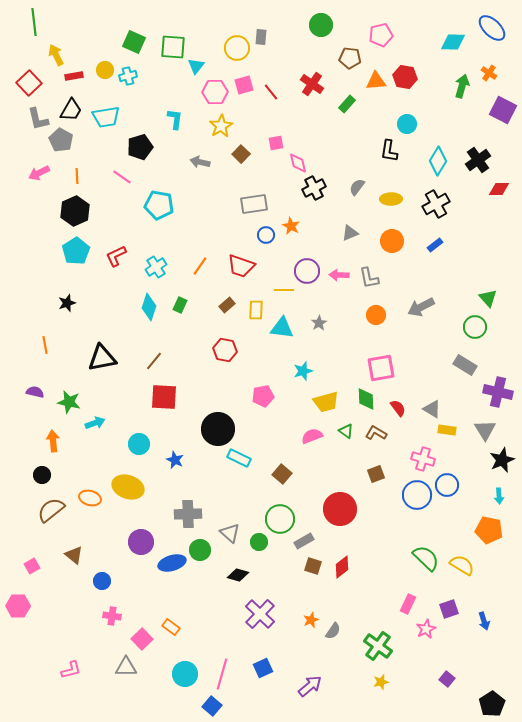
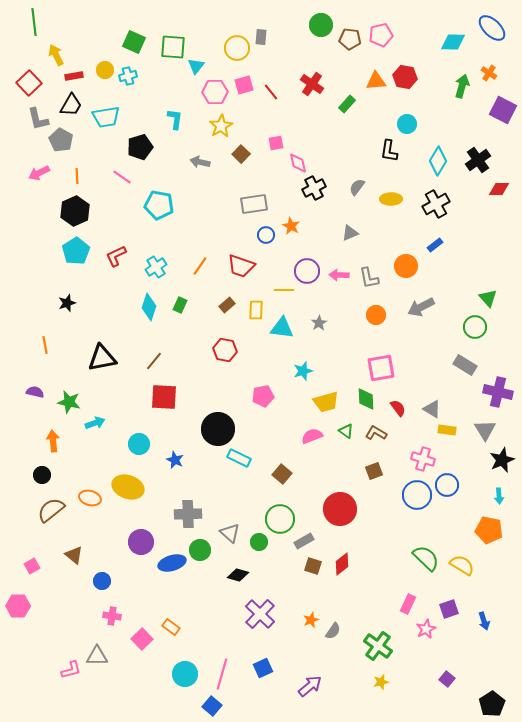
brown pentagon at (350, 58): moved 19 px up
black trapezoid at (71, 110): moved 5 px up
orange circle at (392, 241): moved 14 px right, 25 px down
brown square at (376, 474): moved 2 px left, 3 px up
red diamond at (342, 567): moved 3 px up
gray triangle at (126, 667): moved 29 px left, 11 px up
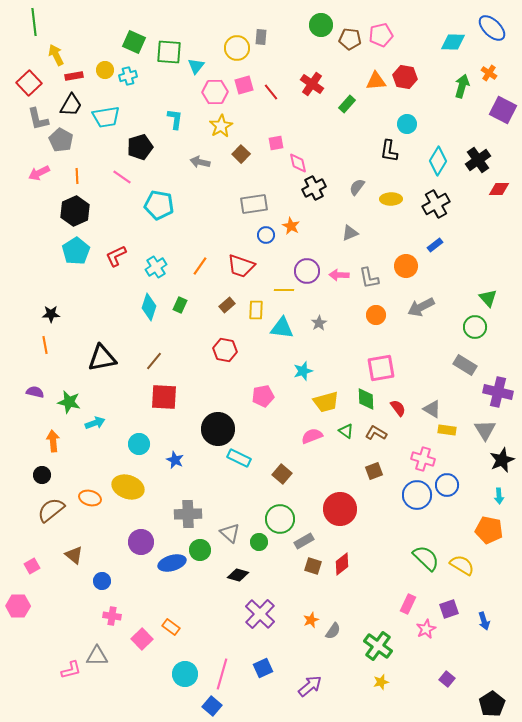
green square at (173, 47): moved 4 px left, 5 px down
black star at (67, 303): moved 16 px left, 11 px down; rotated 18 degrees clockwise
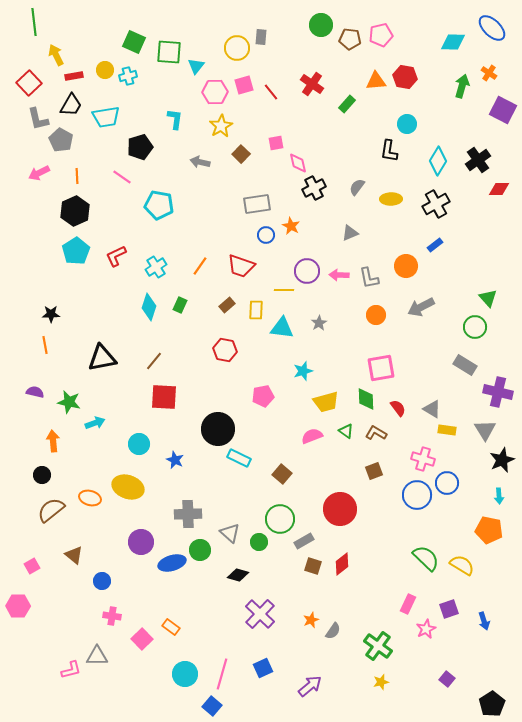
gray rectangle at (254, 204): moved 3 px right
blue circle at (447, 485): moved 2 px up
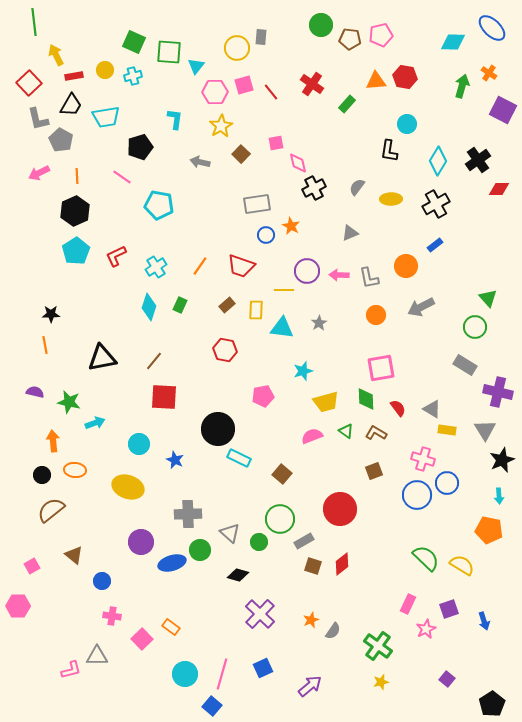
cyan cross at (128, 76): moved 5 px right
orange ellipse at (90, 498): moved 15 px left, 28 px up; rotated 10 degrees counterclockwise
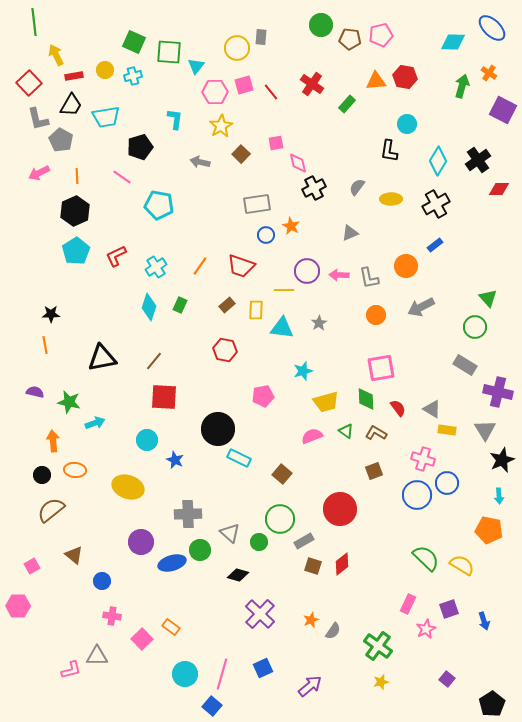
cyan circle at (139, 444): moved 8 px right, 4 px up
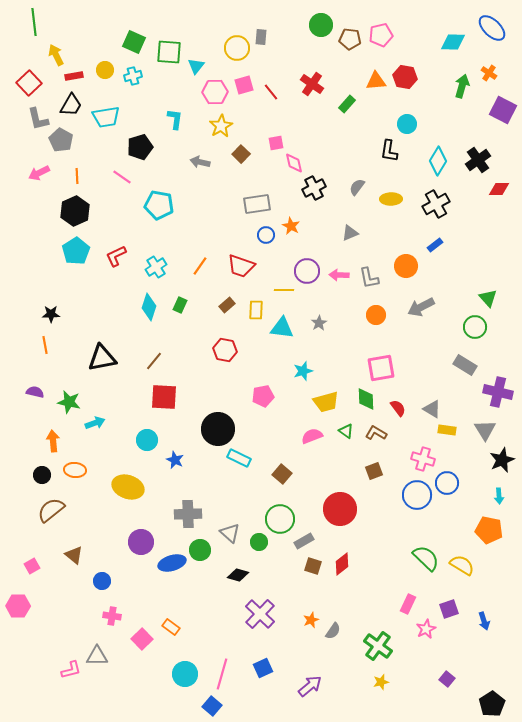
pink diamond at (298, 163): moved 4 px left
